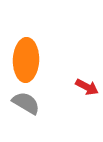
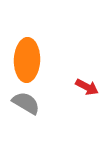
orange ellipse: moved 1 px right
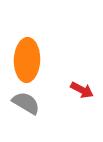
red arrow: moved 5 px left, 3 px down
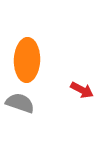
gray semicircle: moved 6 px left; rotated 12 degrees counterclockwise
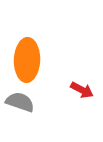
gray semicircle: moved 1 px up
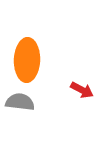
gray semicircle: rotated 12 degrees counterclockwise
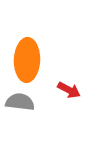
red arrow: moved 13 px left
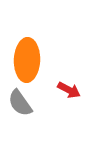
gray semicircle: moved 1 px down; rotated 132 degrees counterclockwise
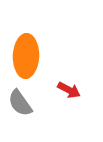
orange ellipse: moved 1 px left, 4 px up
